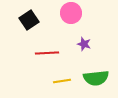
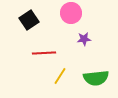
purple star: moved 5 px up; rotated 24 degrees counterclockwise
red line: moved 3 px left
yellow line: moved 2 px left, 5 px up; rotated 48 degrees counterclockwise
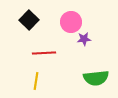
pink circle: moved 9 px down
black square: rotated 12 degrees counterclockwise
yellow line: moved 24 px left, 5 px down; rotated 24 degrees counterclockwise
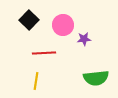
pink circle: moved 8 px left, 3 px down
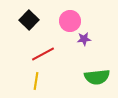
pink circle: moved 7 px right, 4 px up
red line: moved 1 px left, 1 px down; rotated 25 degrees counterclockwise
green semicircle: moved 1 px right, 1 px up
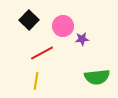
pink circle: moved 7 px left, 5 px down
purple star: moved 2 px left
red line: moved 1 px left, 1 px up
